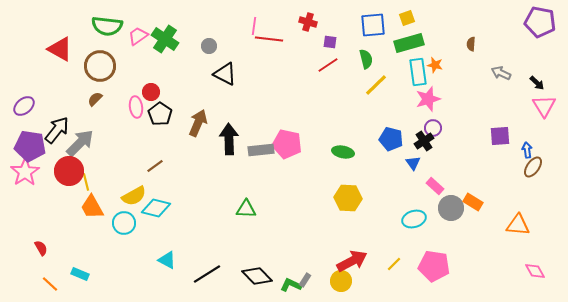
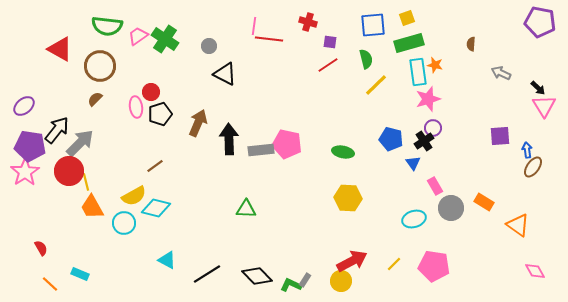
black arrow at (537, 83): moved 1 px right, 5 px down
black pentagon at (160, 114): rotated 20 degrees clockwise
pink rectangle at (435, 186): rotated 18 degrees clockwise
orange rectangle at (473, 202): moved 11 px right
orange triangle at (518, 225): rotated 30 degrees clockwise
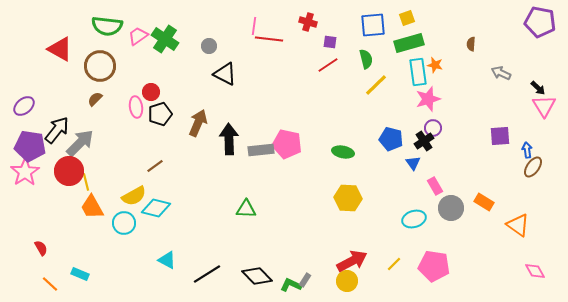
yellow circle at (341, 281): moved 6 px right
